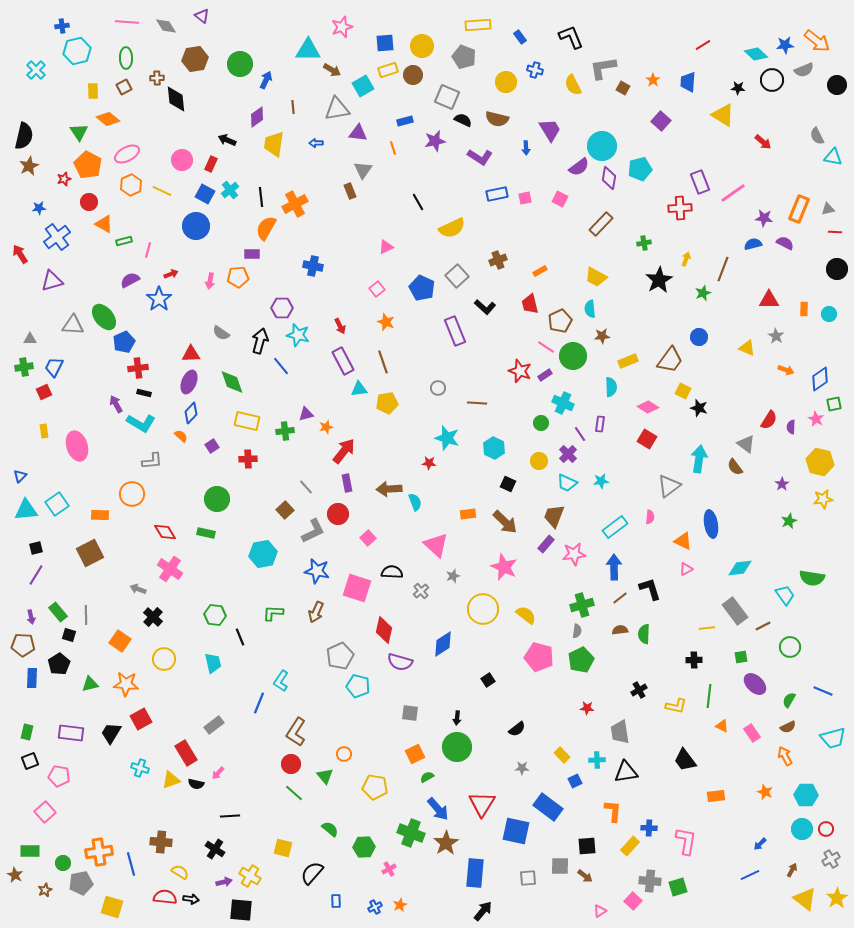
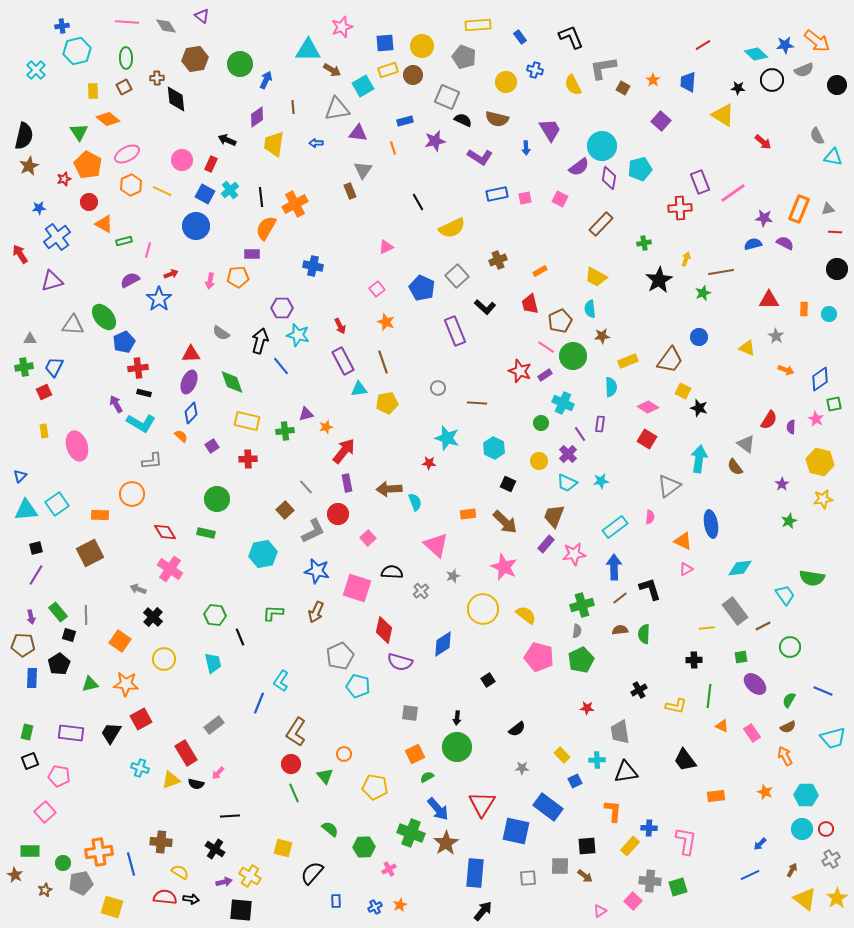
brown line at (723, 269): moved 2 px left, 3 px down; rotated 60 degrees clockwise
green line at (294, 793): rotated 24 degrees clockwise
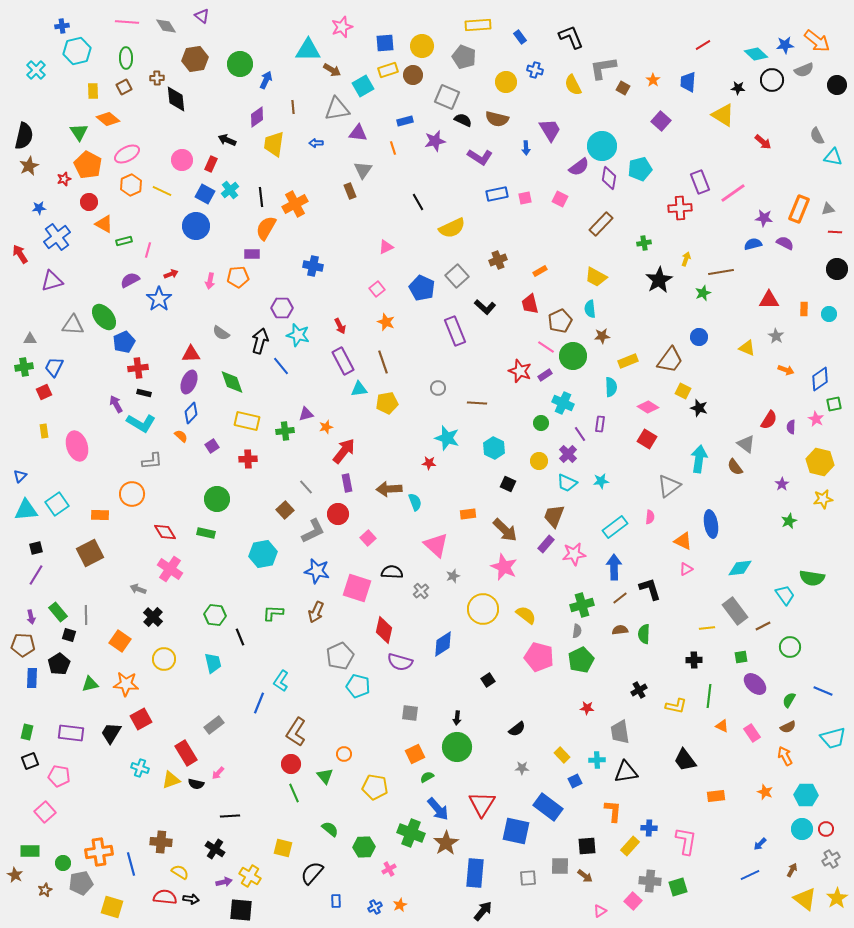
brown arrow at (505, 522): moved 8 px down
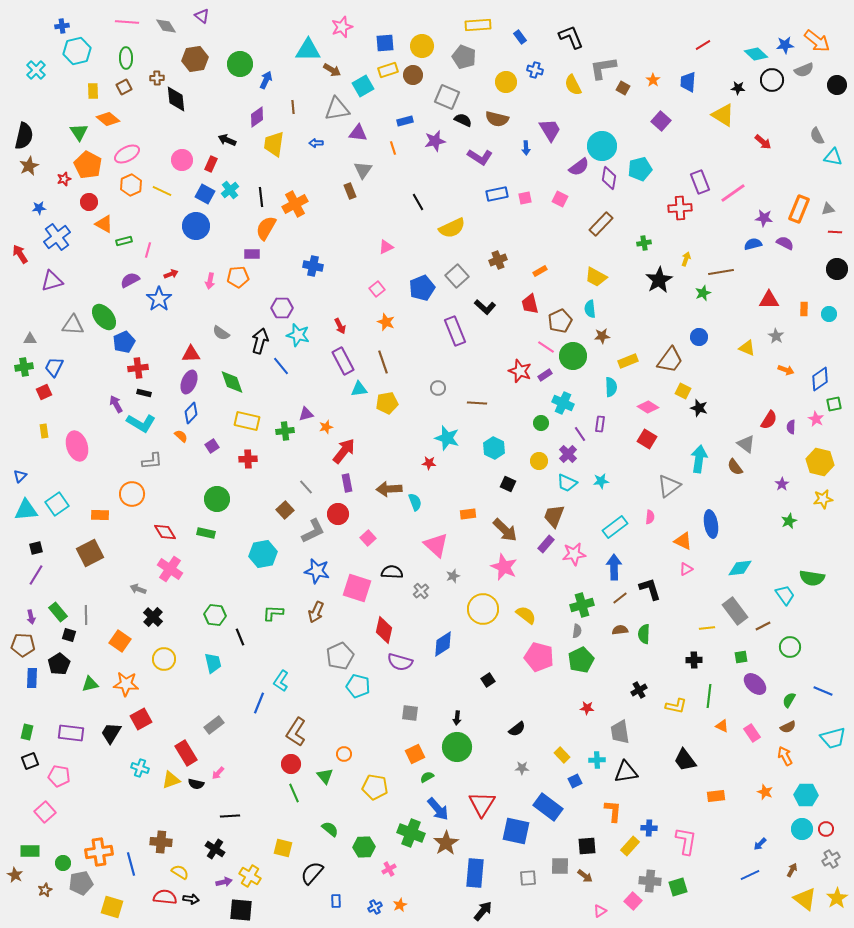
blue pentagon at (422, 288): rotated 25 degrees clockwise
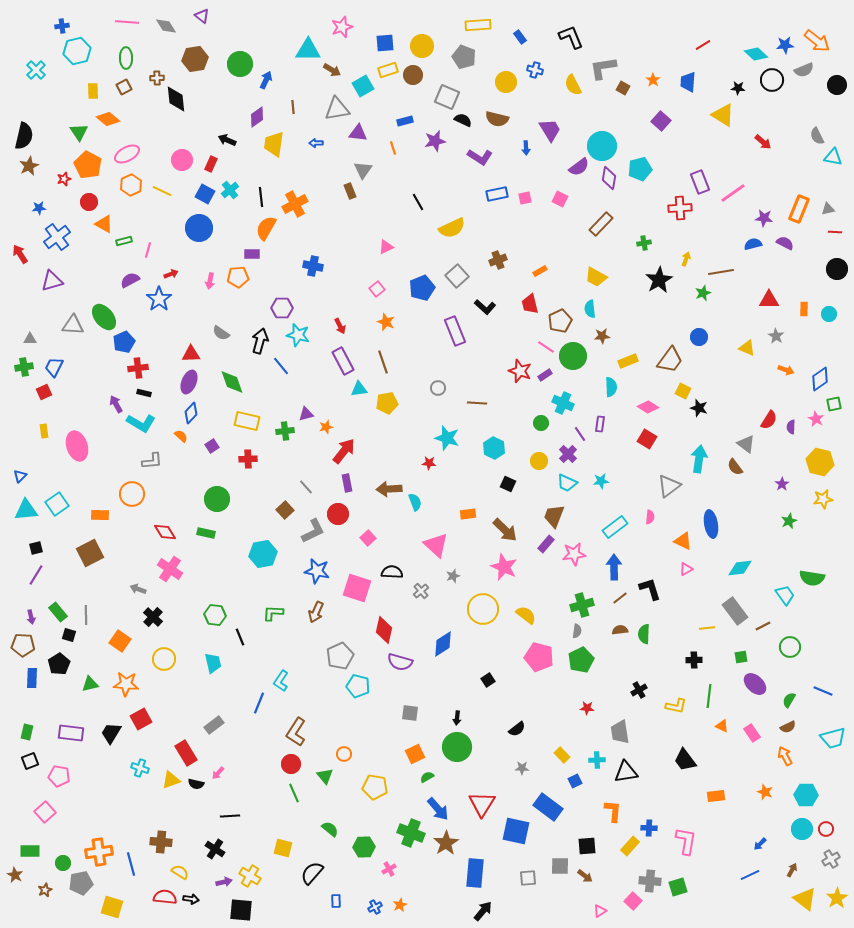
blue circle at (196, 226): moved 3 px right, 2 px down
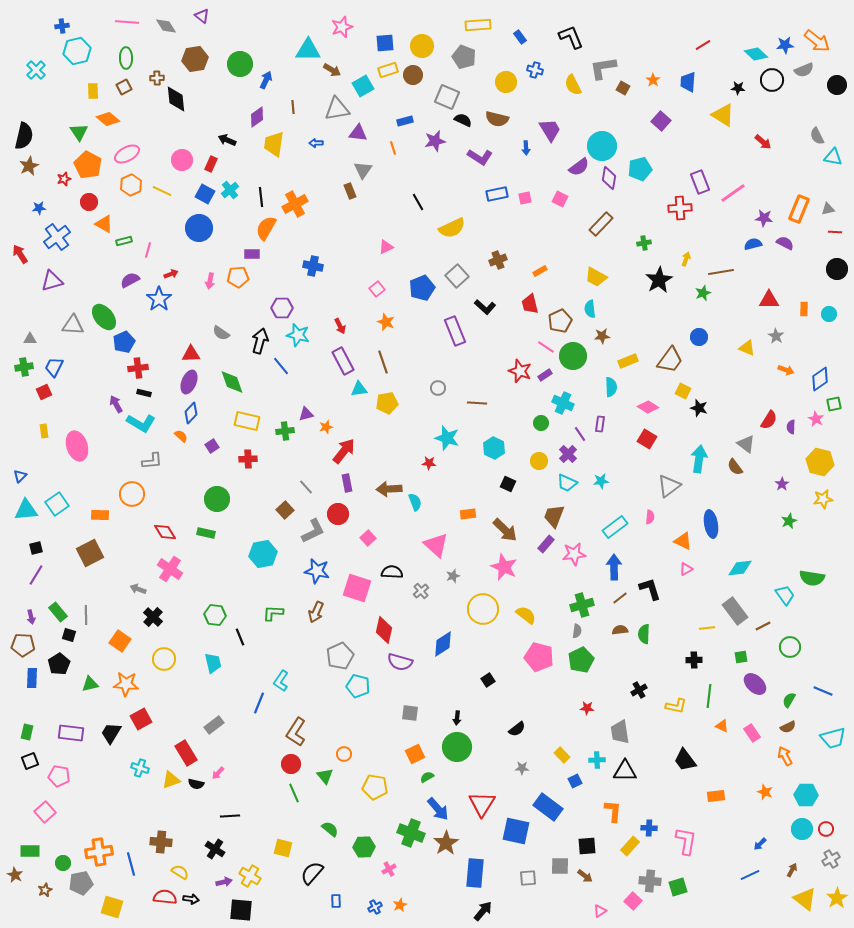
black triangle at (626, 772): moved 1 px left, 1 px up; rotated 10 degrees clockwise
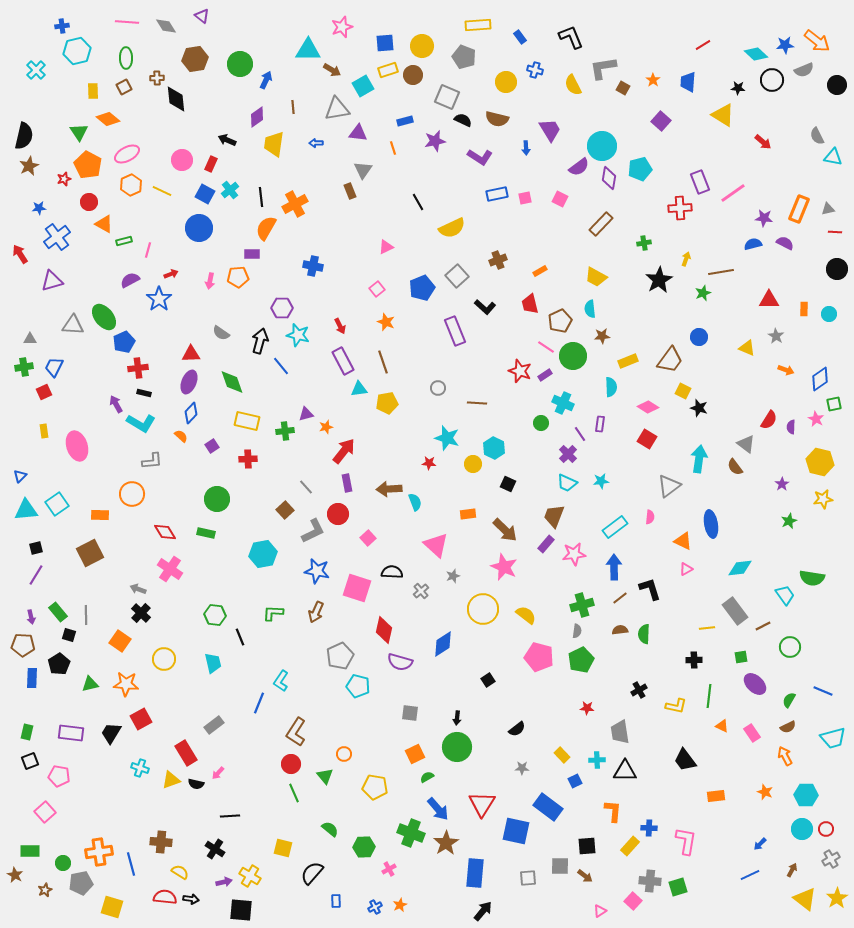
yellow circle at (539, 461): moved 66 px left, 3 px down
black cross at (153, 617): moved 12 px left, 4 px up
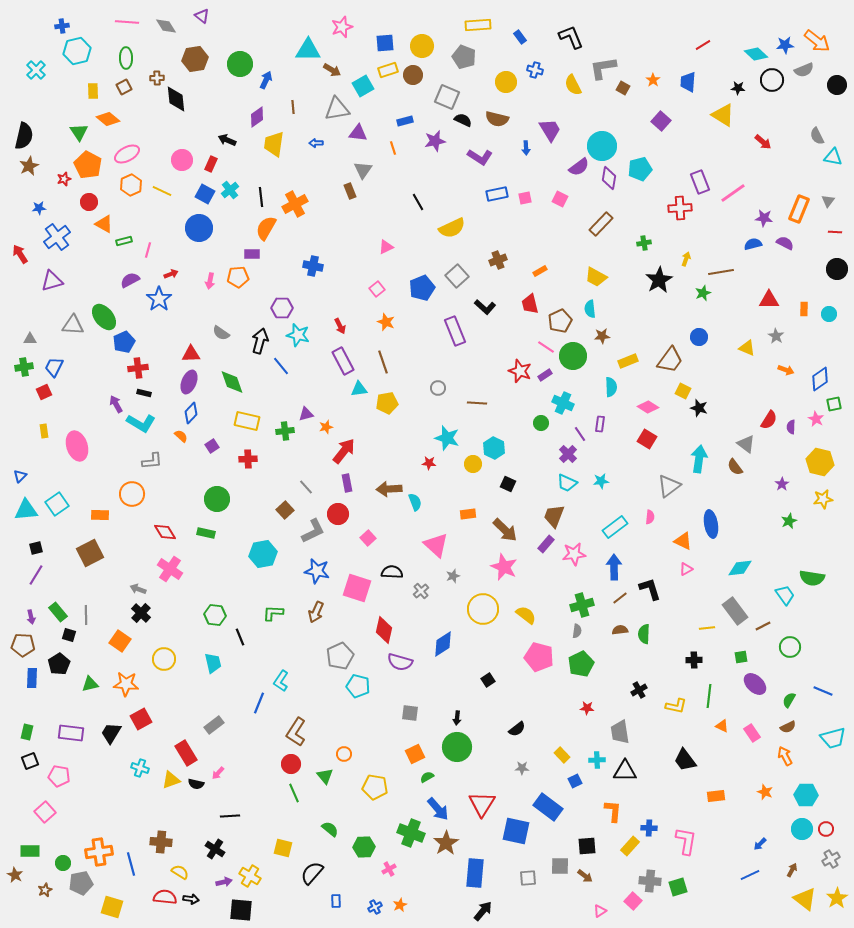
gray triangle at (828, 209): moved 8 px up; rotated 40 degrees counterclockwise
green pentagon at (581, 660): moved 4 px down
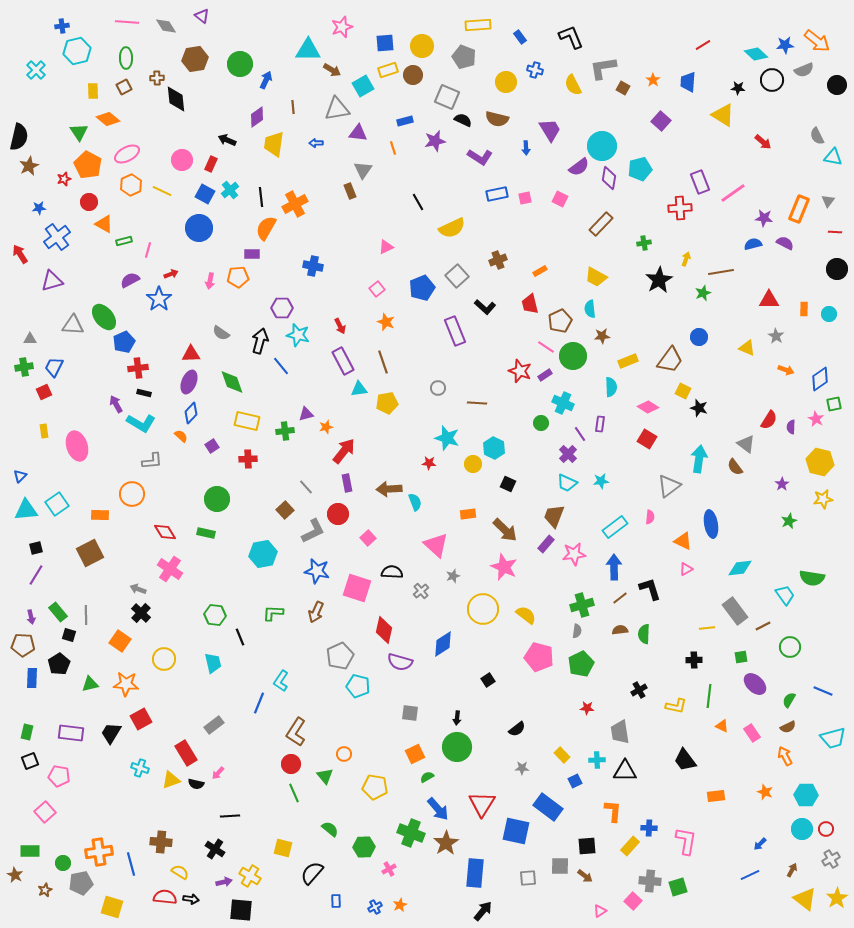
black semicircle at (24, 136): moved 5 px left, 1 px down
